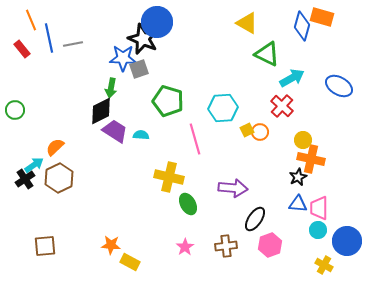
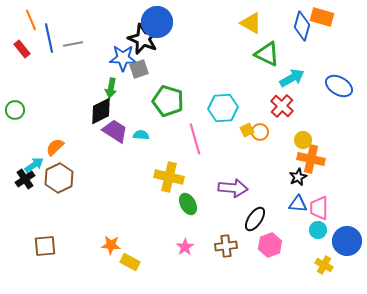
yellow triangle at (247, 23): moved 4 px right
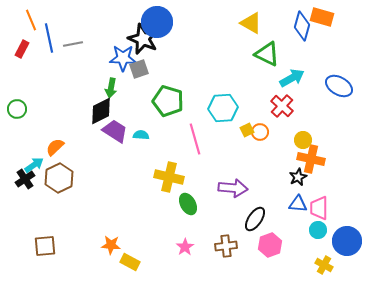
red rectangle at (22, 49): rotated 66 degrees clockwise
green circle at (15, 110): moved 2 px right, 1 px up
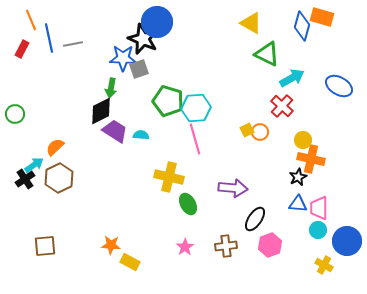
cyan hexagon at (223, 108): moved 27 px left
green circle at (17, 109): moved 2 px left, 5 px down
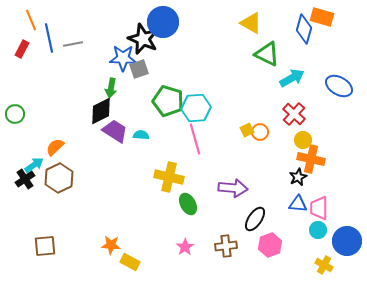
blue circle at (157, 22): moved 6 px right
blue diamond at (302, 26): moved 2 px right, 3 px down
red cross at (282, 106): moved 12 px right, 8 px down
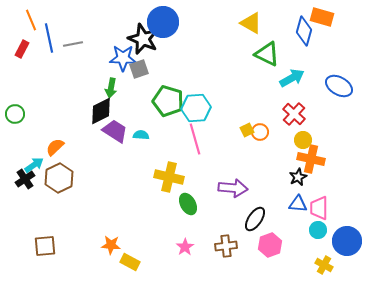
blue diamond at (304, 29): moved 2 px down
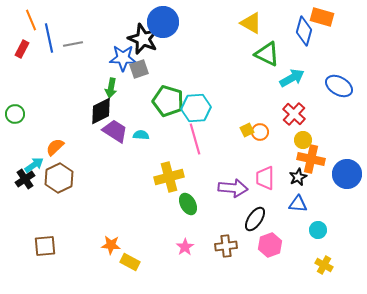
yellow cross at (169, 177): rotated 28 degrees counterclockwise
pink trapezoid at (319, 208): moved 54 px left, 30 px up
blue circle at (347, 241): moved 67 px up
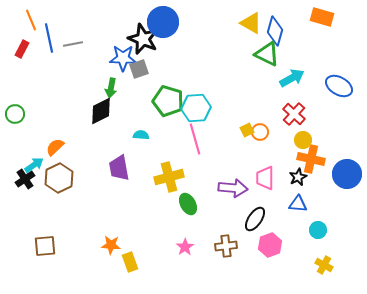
blue diamond at (304, 31): moved 29 px left
purple trapezoid at (115, 131): moved 4 px right, 37 px down; rotated 132 degrees counterclockwise
yellow rectangle at (130, 262): rotated 42 degrees clockwise
